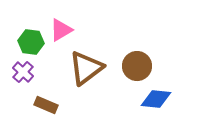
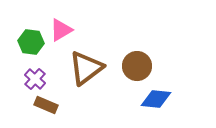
purple cross: moved 12 px right, 7 px down
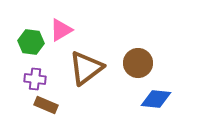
brown circle: moved 1 px right, 3 px up
purple cross: rotated 35 degrees counterclockwise
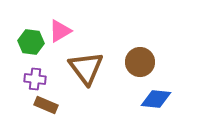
pink triangle: moved 1 px left, 1 px down
brown circle: moved 2 px right, 1 px up
brown triangle: rotated 30 degrees counterclockwise
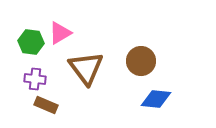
pink triangle: moved 2 px down
brown circle: moved 1 px right, 1 px up
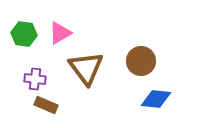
green hexagon: moved 7 px left, 8 px up
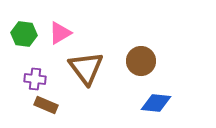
blue diamond: moved 4 px down
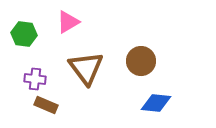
pink triangle: moved 8 px right, 11 px up
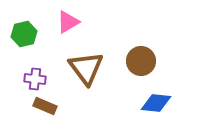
green hexagon: rotated 20 degrees counterclockwise
brown rectangle: moved 1 px left, 1 px down
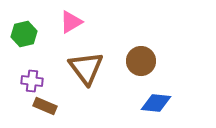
pink triangle: moved 3 px right
purple cross: moved 3 px left, 2 px down
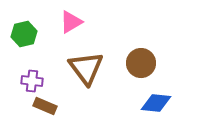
brown circle: moved 2 px down
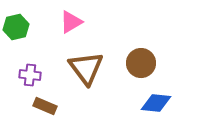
green hexagon: moved 8 px left, 7 px up
purple cross: moved 2 px left, 6 px up
